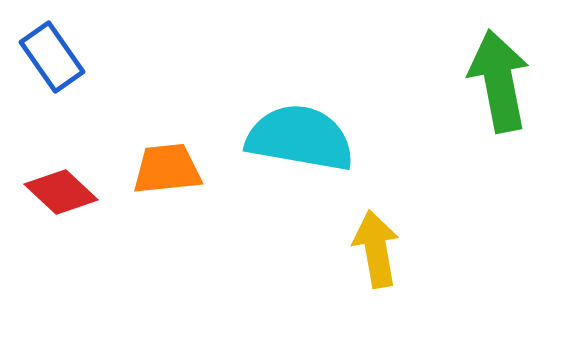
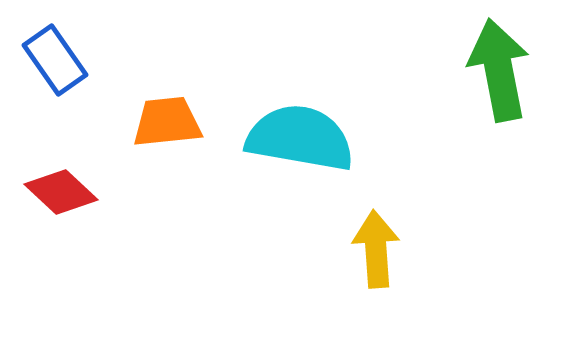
blue rectangle: moved 3 px right, 3 px down
green arrow: moved 11 px up
orange trapezoid: moved 47 px up
yellow arrow: rotated 6 degrees clockwise
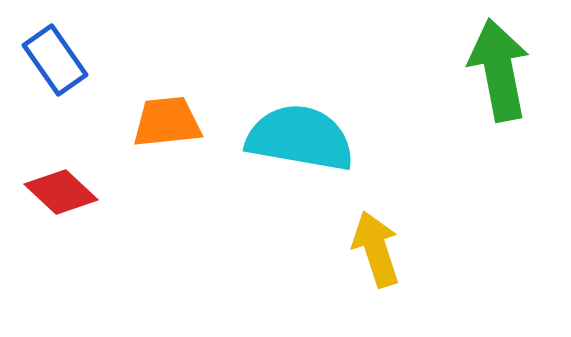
yellow arrow: rotated 14 degrees counterclockwise
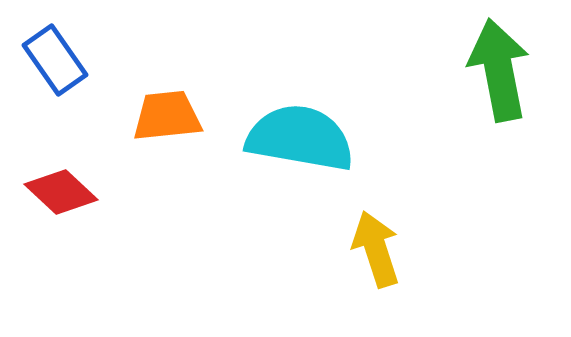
orange trapezoid: moved 6 px up
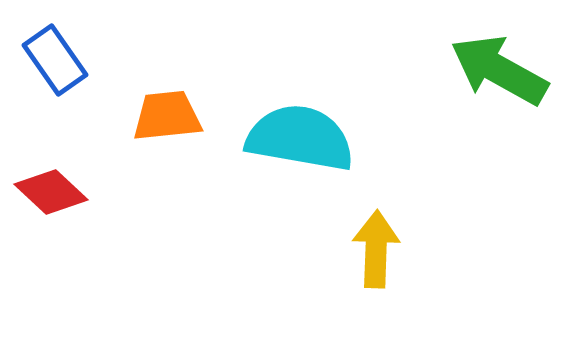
green arrow: rotated 50 degrees counterclockwise
red diamond: moved 10 px left
yellow arrow: rotated 20 degrees clockwise
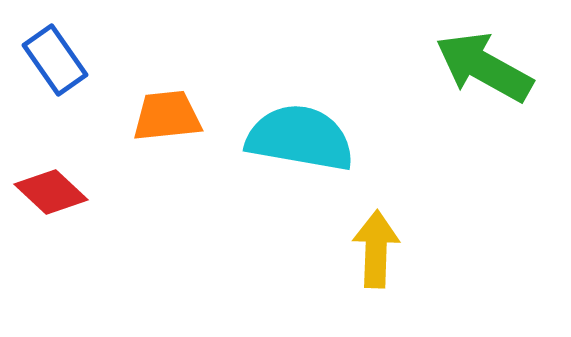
green arrow: moved 15 px left, 3 px up
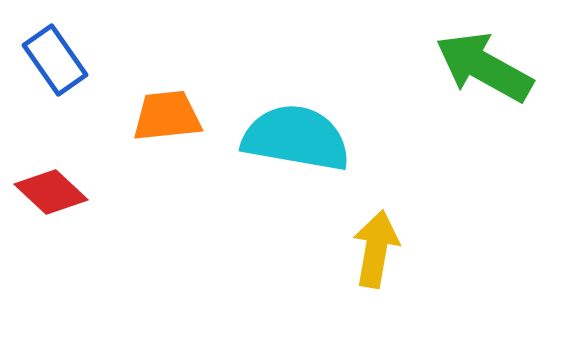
cyan semicircle: moved 4 px left
yellow arrow: rotated 8 degrees clockwise
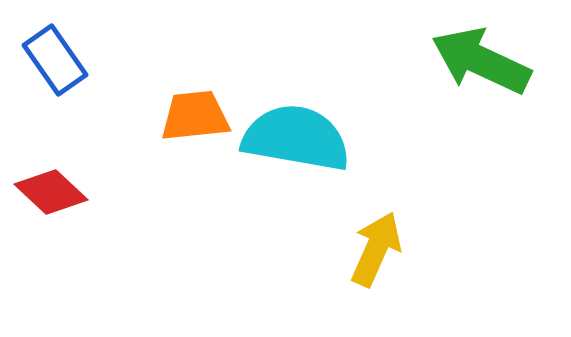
green arrow: moved 3 px left, 6 px up; rotated 4 degrees counterclockwise
orange trapezoid: moved 28 px right
yellow arrow: rotated 14 degrees clockwise
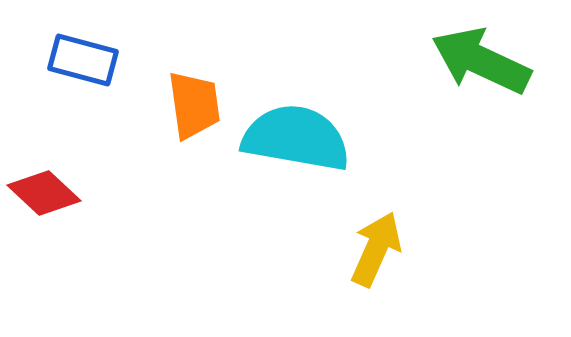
blue rectangle: moved 28 px right; rotated 40 degrees counterclockwise
orange trapezoid: moved 1 px left, 11 px up; rotated 88 degrees clockwise
red diamond: moved 7 px left, 1 px down
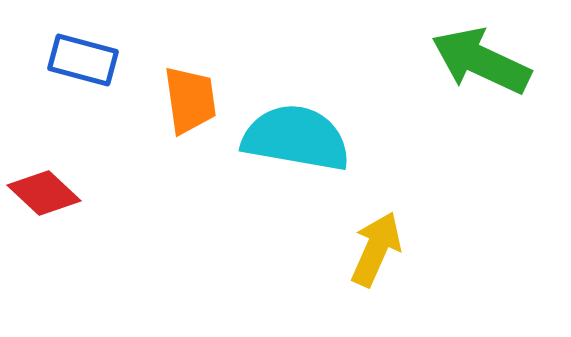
orange trapezoid: moved 4 px left, 5 px up
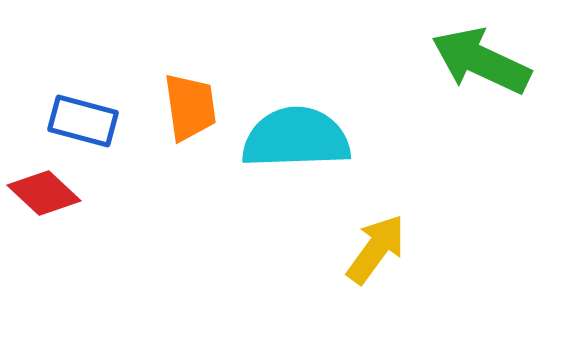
blue rectangle: moved 61 px down
orange trapezoid: moved 7 px down
cyan semicircle: rotated 12 degrees counterclockwise
yellow arrow: rotated 12 degrees clockwise
